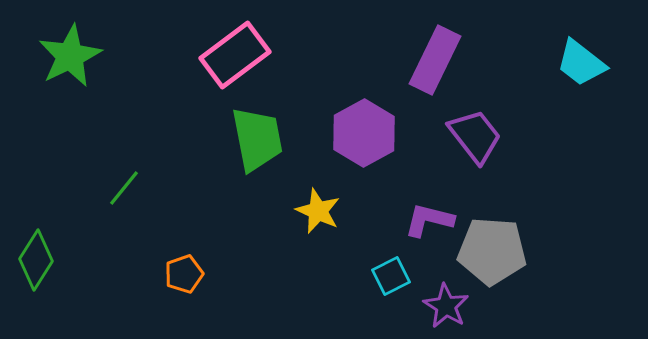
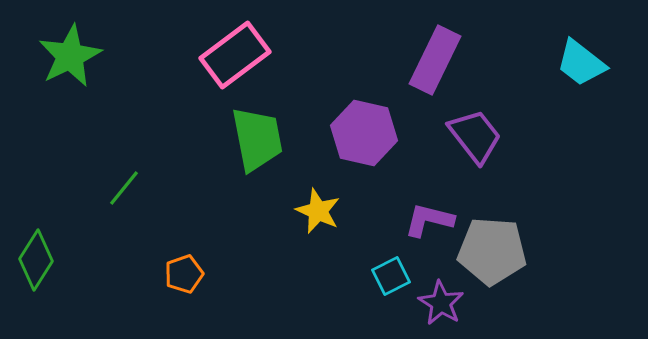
purple hexagon: rotated 18 degrees counterclockwise
purple star: moved 5 px left, 3 px up
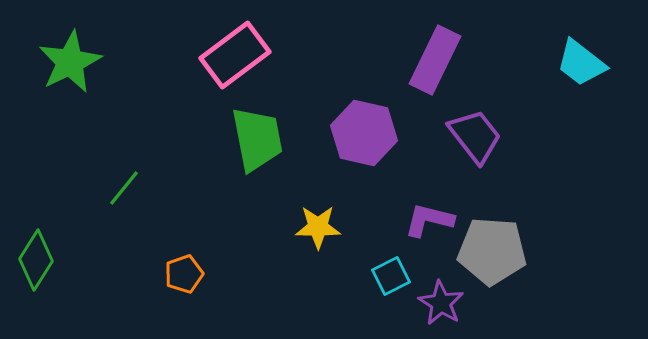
green star: moved 6 px down
yellow star: moved 16 px down; rotated 24 degrees counterclockwise
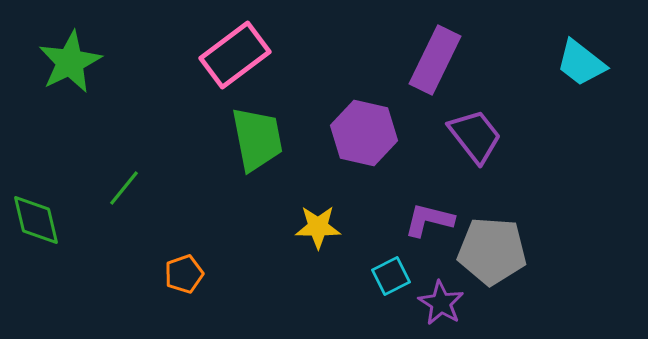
green diamond: moved 40 px up; rotated 46 degrees counterclockwise
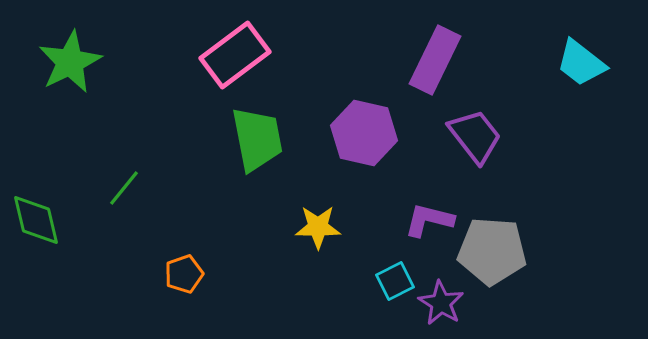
cyan square: moved 4 px right, 5 px down
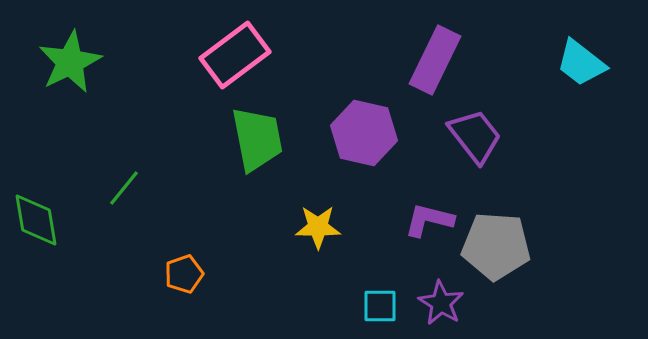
green diamond: rotated 4 degrees clockwise
gray pentagon: moved 4 px right, 5 px up
cyan square: moved 15 px left, 25 px down; rotated 27 degrees clockwise
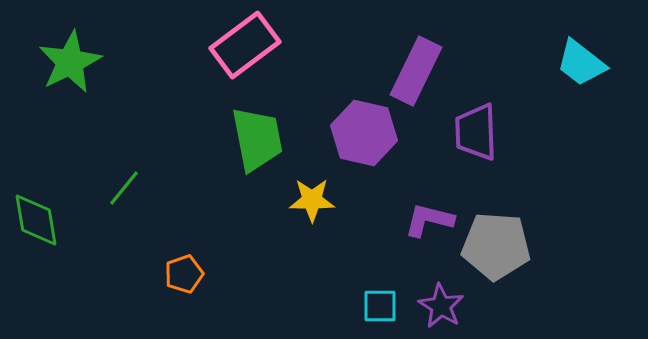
pink rectangle: moved 10 px right, 10 px up
purple rectangle: moved 19 px left, 11 px down
purple trapezoid: moved 1 px right, 4 px up; rotated 144 degrees counterclockwise
yellow star: moved 6 px left, 27 px up
purple star: moved 3 px down
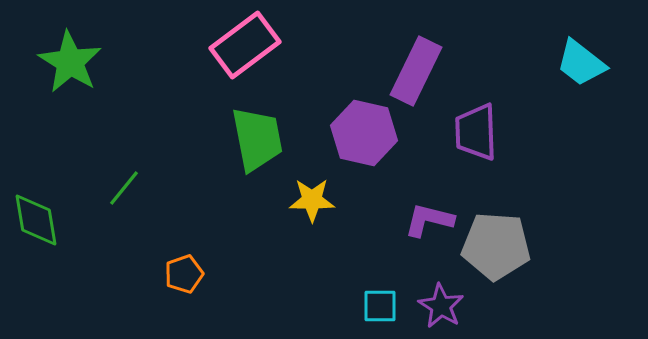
green star: rotated 14 degrees counterclockwise
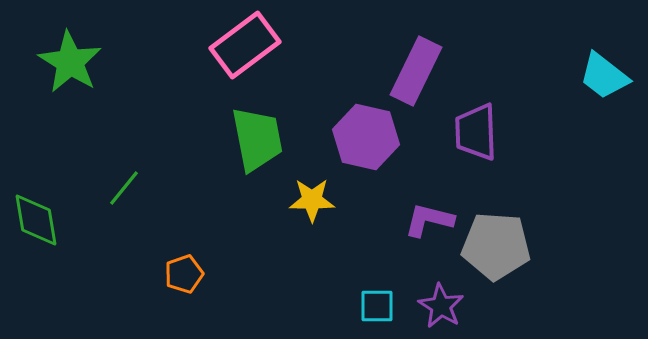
cyan trapezoid: moved 23 px right, 13 px down
purple hexagon: moved 2 px right, 4 px down
cyan square: moved 3 px left
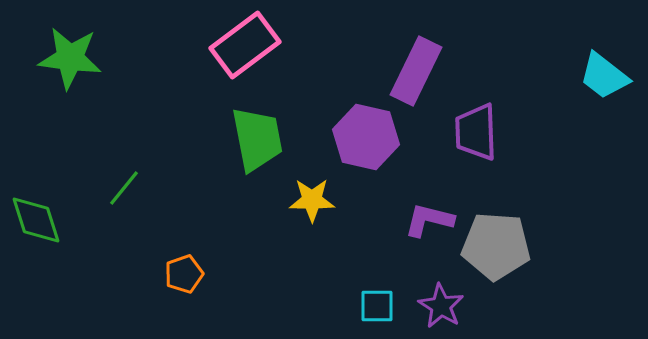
green star: moved 4 px up; rotated 24 degrees counterclockwise
green diamond: rotated 8 degrees counterclockwise
